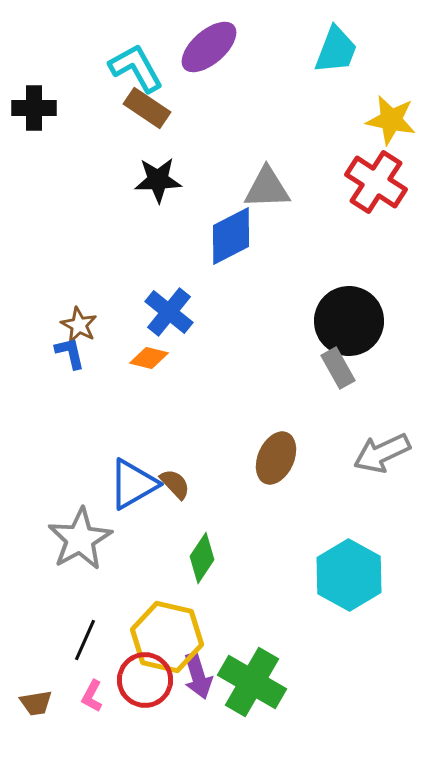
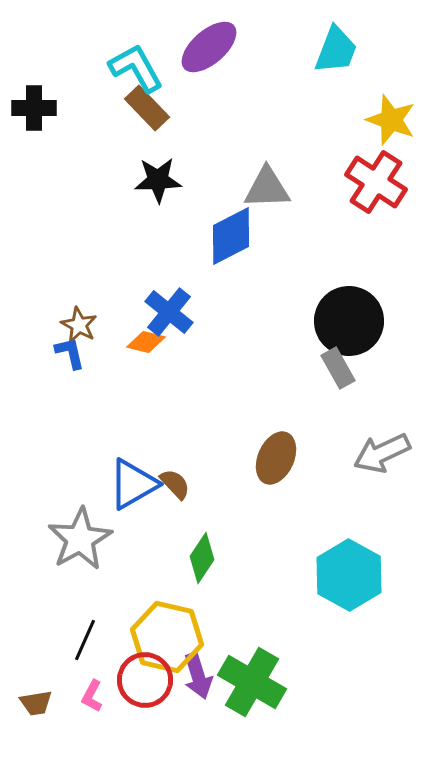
brown rectangle: rotated 12 degrees clockwise
yellow star: rotated 9 degrees clockwise
orange diamond: moved 3 px left, 16 px up
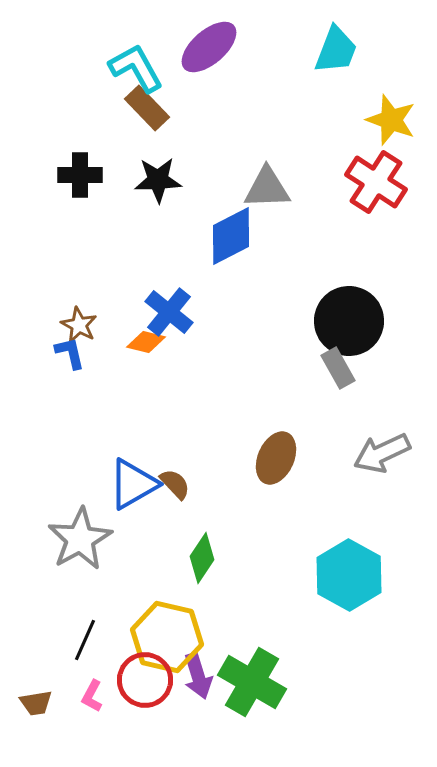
black cross: moved 46 px right, 67 px down
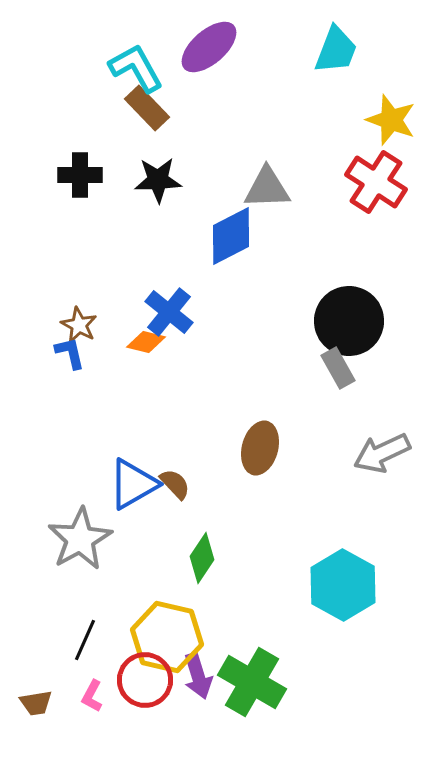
brown ellipse: moved 16 px left, 10 px up; rotated 9 degrees counterclockwise
cyan hexagon: moved 6 px left, 10 px down
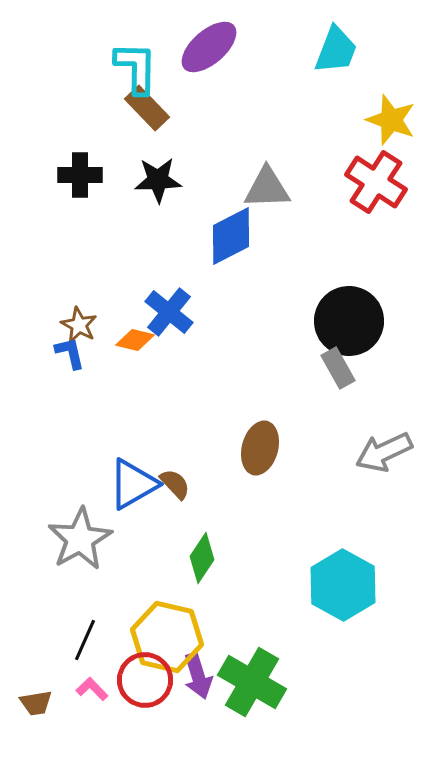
cyan L-shape: rotated 30 degrees clockwise
orange diamond: moved 11 px left, 2 px up
gray arrow: moved 2 px right, 1 px up
pink L-shape: moved 7 px up; rotated 108 degrees clockwise
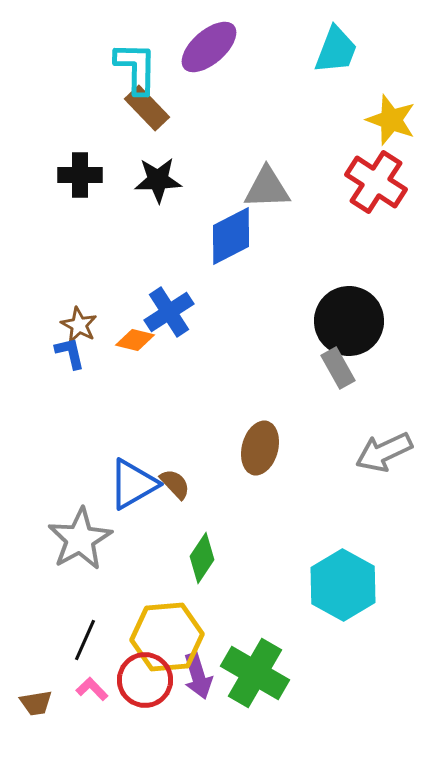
blue cross: rotated 18 degrees clockwise
yellow hexagon: rotated 18 degrees counterclockwise
green cross: moved 3 px right, 9 px up
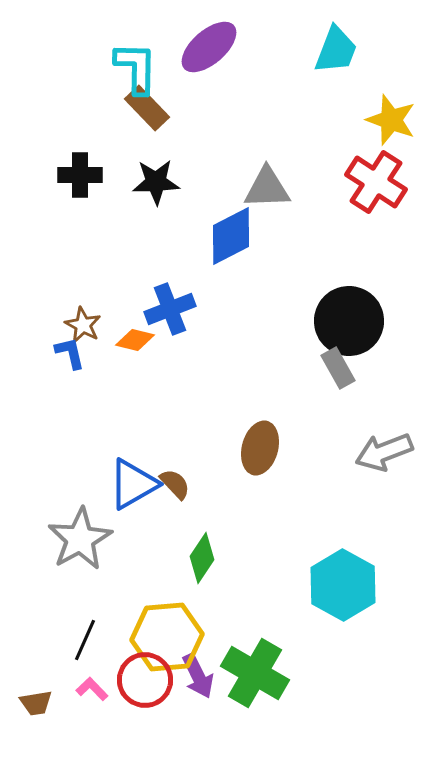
black star: moved 2 px left, 2 px down
blue cross: moved 1 px right, 3 px up; rotated 12 degrees clockwise
brown star: moved 4 px right
gray arrow: rotated 4 degrees clockwise
purple arrow: rotated 9 degrees counterclockwise
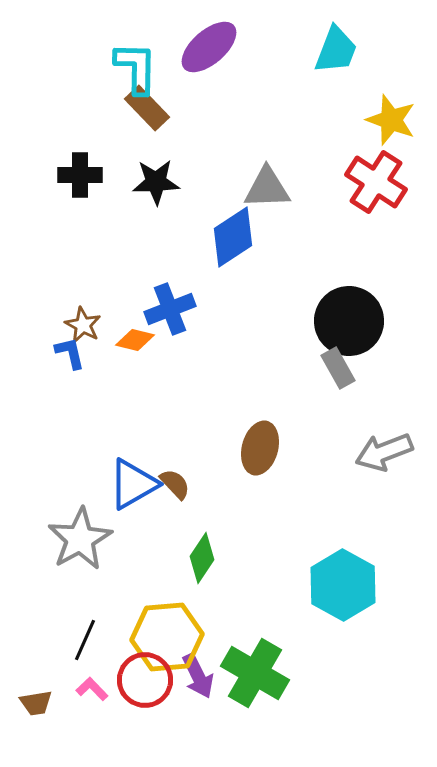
blue diamond: moved 2 px right, 1 px down; rotated 6 degrees counterclockwise
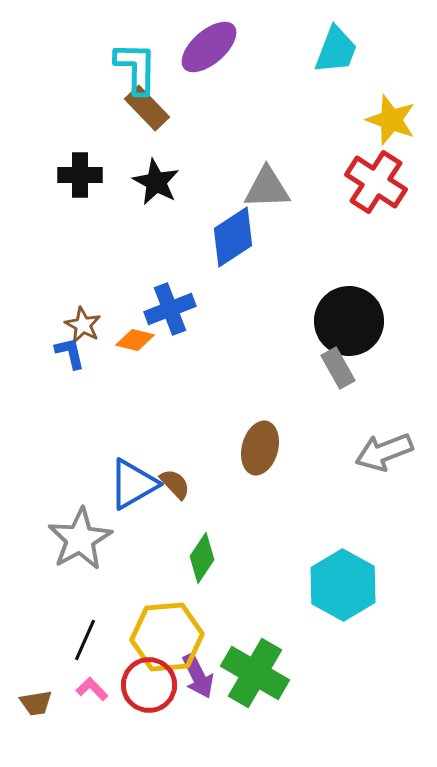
black star: rotated 30 degrees clockwise
red circle: moved 4 px right, 5 px down
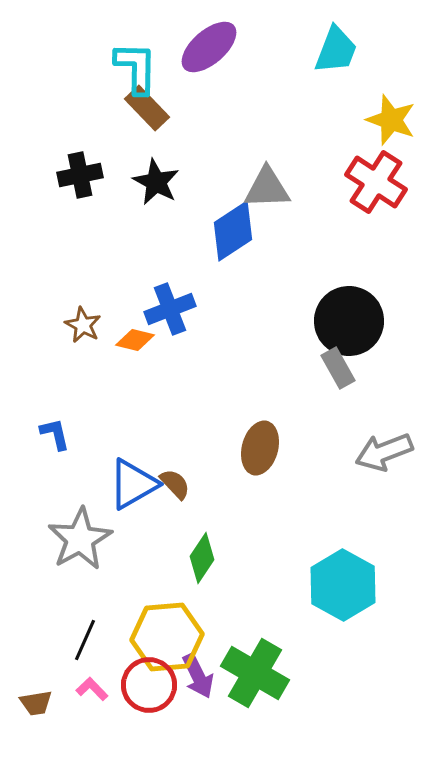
black cross: rotated 12 degrees counterclockwise
blue diamond: moved 6 px up
blue L-shape: moved 15 px left, 81 px down
